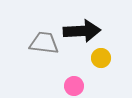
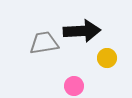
gray trapezoid: rotated 16 degrees counterclockwise
yellow circle: moved 6 px right
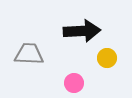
gray trapezoid: moved 15 px left, 11 px down; rotated 12 degrees clockwise
pink circle: moved 3 px up
